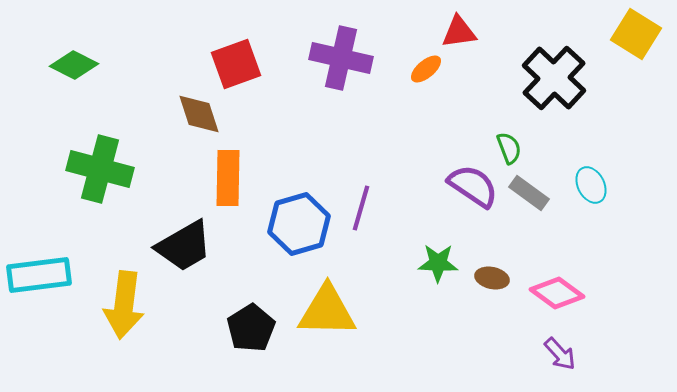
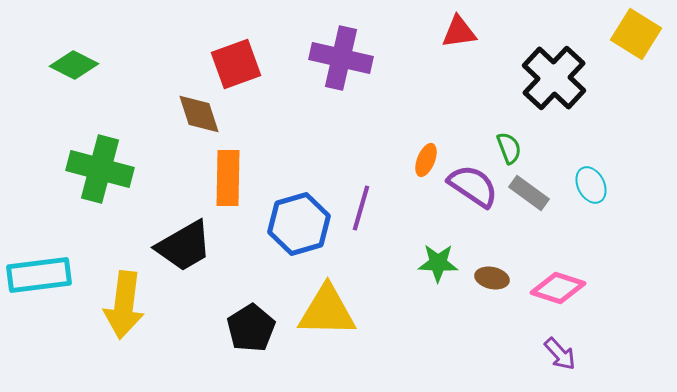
orange ellipse: moved 91 px down; rotated 28 degrees counterclockwise
pink diamond: moved 1 px right, 5 px up; rotated 18 degrees counterclockwise
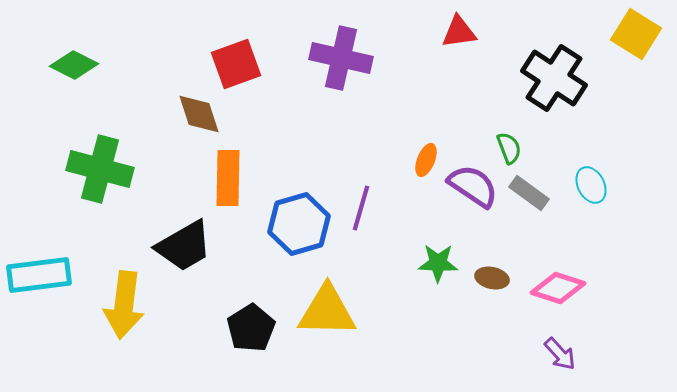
black cross: rotated 10 degrees counterclockwise
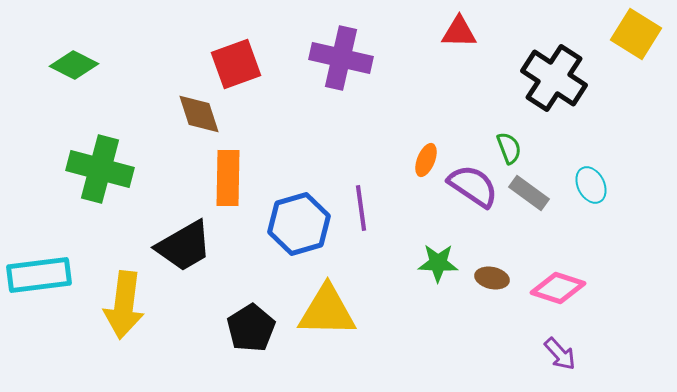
red triangle: rotated 9 degrees clockwise
purple line: rotated 24 degrees counterclockwise
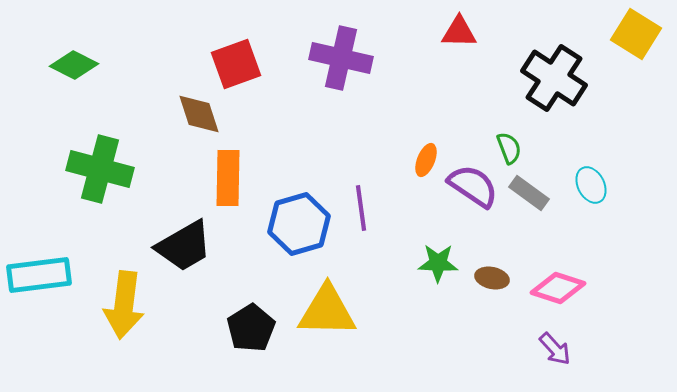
purple arrow: moved 5 px left, 5 px up
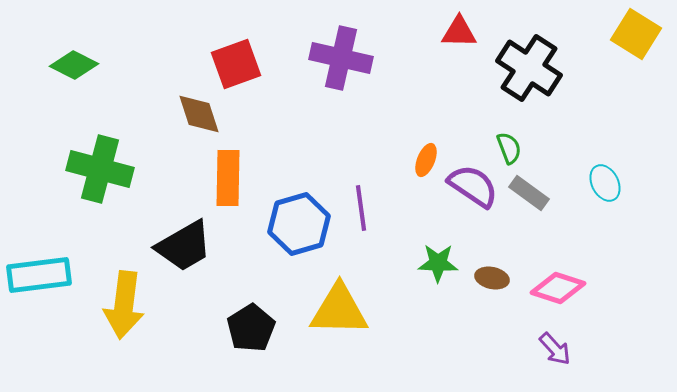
black cross: moved 25 px left, 10 px up
cyan ellipse: moved 14 px right, 2 px up
yellow triangle: moved 12 px right, 1 px up
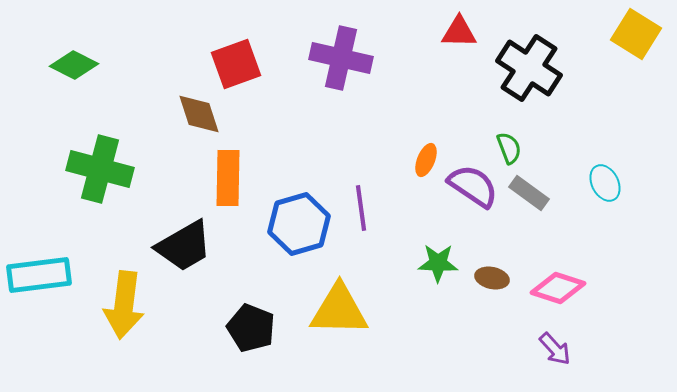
black pentagon: rotated 18 degrees counterclockwise
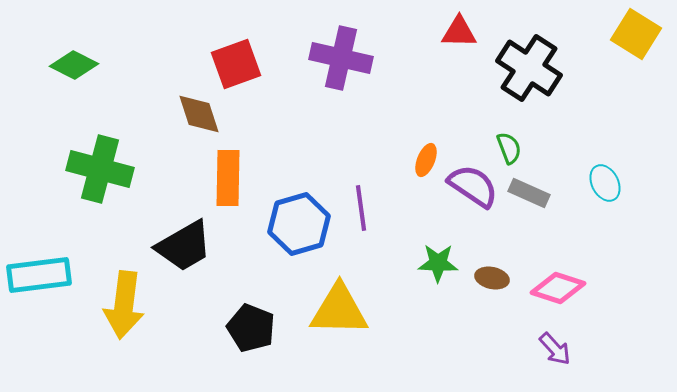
gray rectangle: rotated 12 degrees counterclockwise
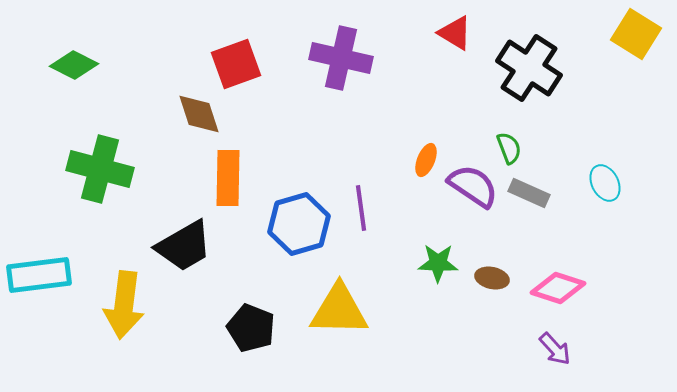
red triangle: moved 4 px left, 1 px down; rotated 30 degrees clockwise
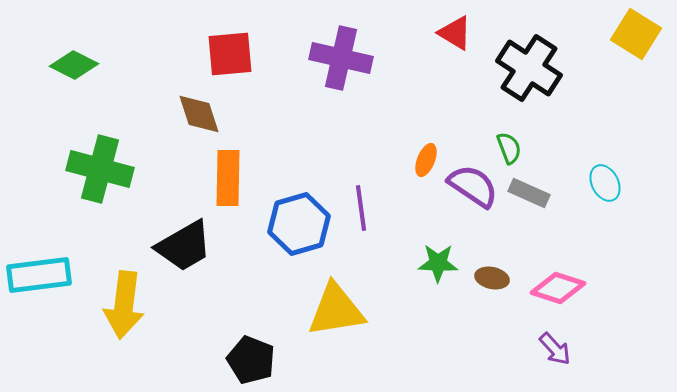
red square: moved 6 px left, 10 px up; rotated 15 degrees clockwise
yellow triangle: moved 3 px left; rotated 10 degrees counterclockwise
black pentagon: moved 32 px down
